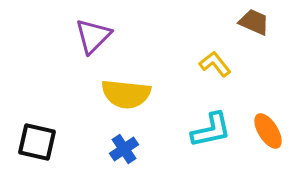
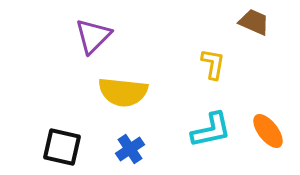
yellow L-shape: moved 2 px left; rotated 48 degrees clockwise
yellow semicircle: moved 3 px left, 2 px up
orange ellipse: rotated 6 degrees counterclockwise
black square: moved 25 px right, 5 px down
blue cross: moved 6 px right
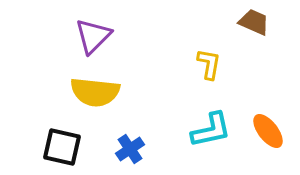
yellow L-shape: moved 4 px left
yellow semicircle: moved 28 px left
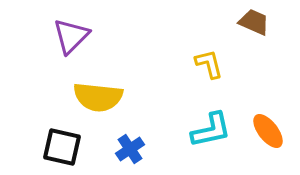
purple triangle: moved 22 px left
yellow L-shape: rotated 24 degrees counterclockwise
yellow semicircle: moved 3 px right, 5 px down
